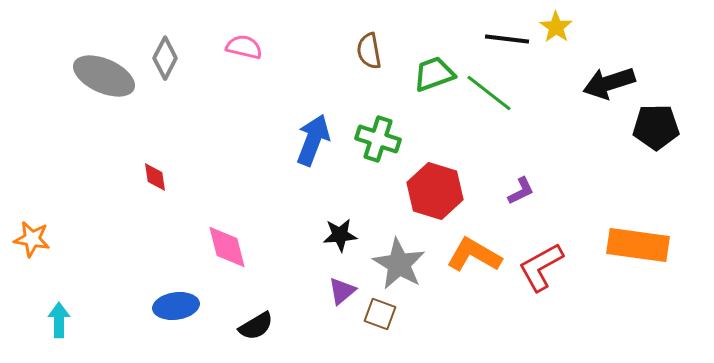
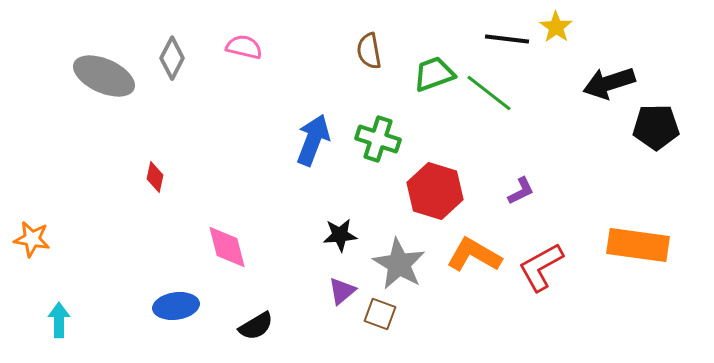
gray diamond: moved 7 px right
red diamond: rotated 20 degrees clockwise
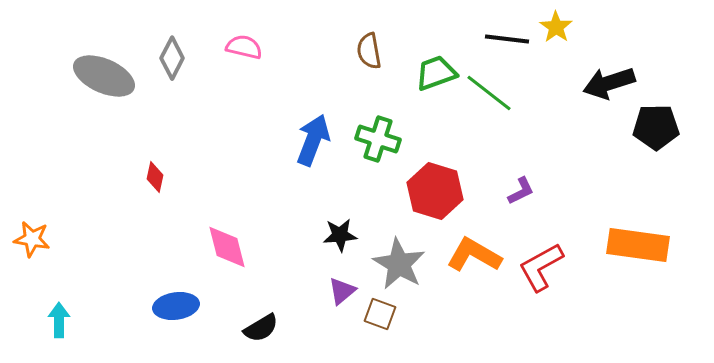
green trapezoid: moved 2 px right, 1 px up
black semicircle: moved 5 px right, 2 px down
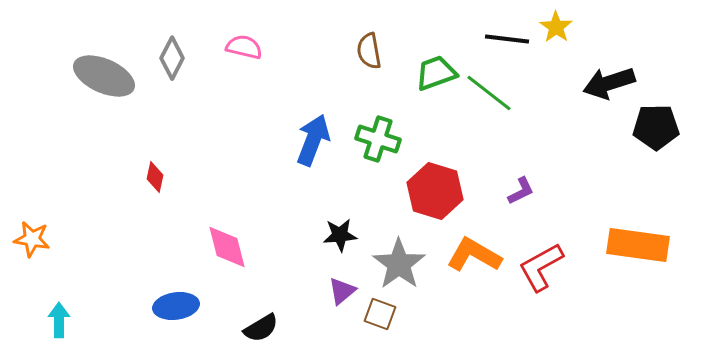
gray star: rotated 6 degrees clockwise
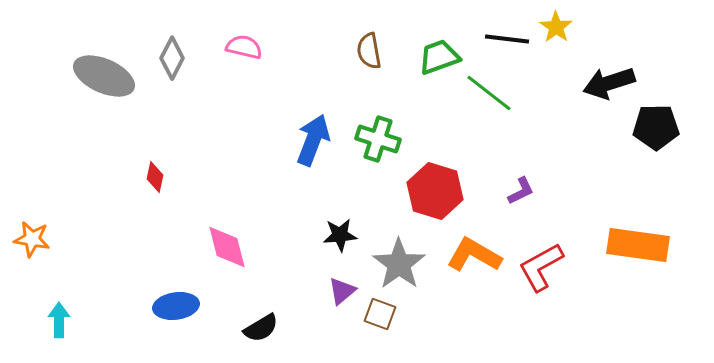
green trapezoid: moved 3 px right, 16 px up
